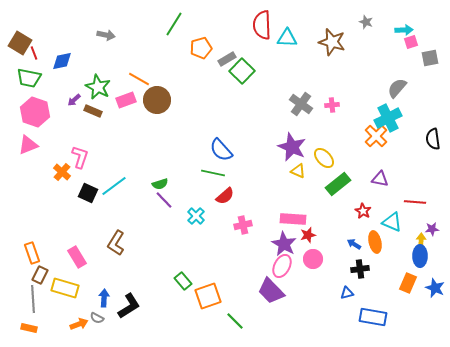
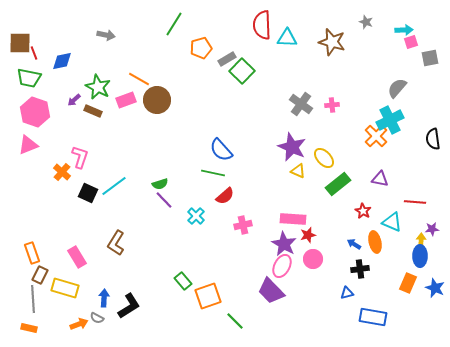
brown square at (20, 43): rotated 30 degrees counterclockwise
cyan cross at (388, 118): moved 2 px right, 2 px down
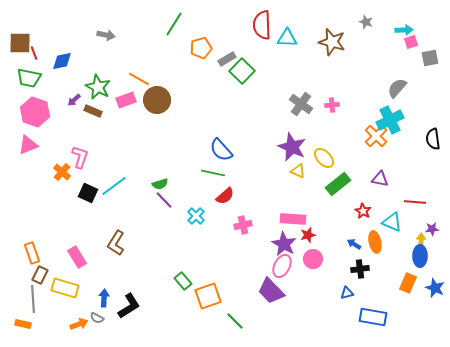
orange rectangle at (29, 328): moved 6 px left, 4 px up
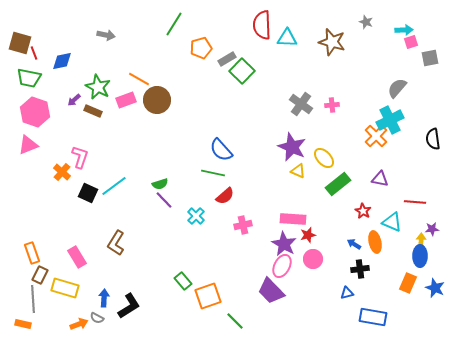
brown square at (20, 43): rotated 15 degrees clockwise
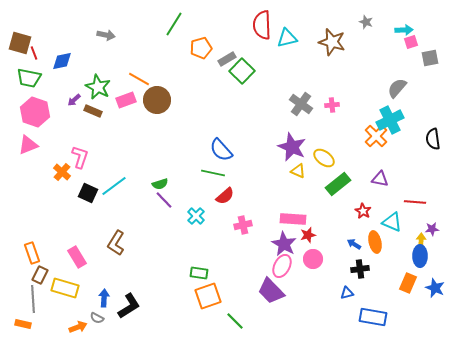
cyan triangle at (287, 38): rotated 15 degrees counterclockwise
yellow ellipse at (324, 158): rotated 10 degrees counterclockwise
green rectangle at (183, 281): moved 16 px right, 8 px up; rotated 42 degrees counterclockwise
orange arrow at (79, 324): moved 1 px left, 3 px down
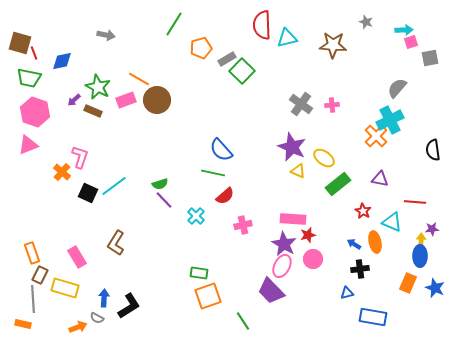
brown star at (332, 42): moved 1 px right, 3 px down; rotated 12 degrees counterclockwise
black semicircle at (433, 139): moved 11 px down
green line at (235, 321): moved 8 px right; rotated 12 degrees clockwise
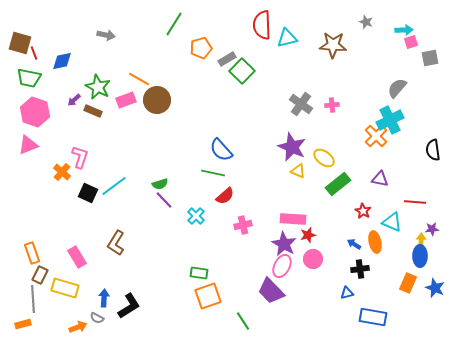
orange rectangle at (23, 324): rotated 28 degrees counterclockwise
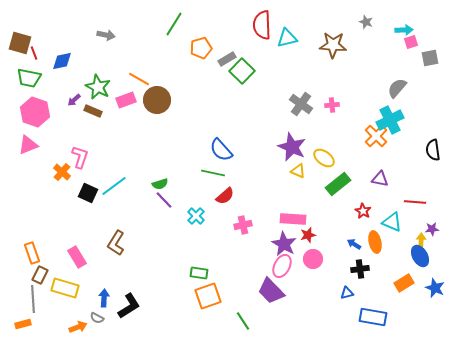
blue ellipse at (420, 256): rotated 30 degrees counterclockwise
orange rectangle at (408, 283): moved 4 px left; rotated 36 degrees clockwise
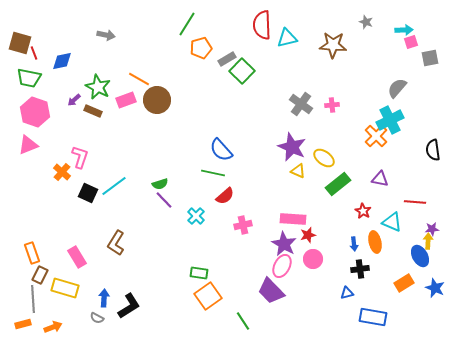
green line at (174, 24): moved 13 px right
yellow arrow at (421, 241): moved 7 px right
blue arrow at (354, 244): rotated 128 degrees counterclockwise
orange square at (208, 296): rotated 16 degrees counterclockwise
orange arrow at (78, 327): moved 25 px left
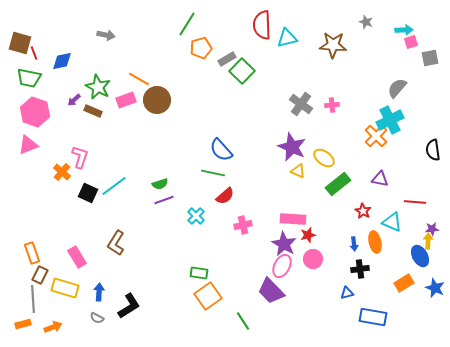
purple line at (164, 200): rotated 66 degrees counterclockwise
blue arrow at (104, 298): moved 5 px left, 6 px up
